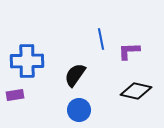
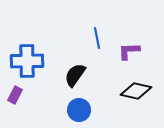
blue line: moved 4 px left, 1 px up
purple rectangle: rotated 54 degrees counterclockwise
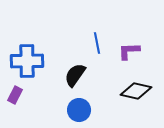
blue line: moved 5 px down
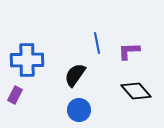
blue cross: moved 1 px up
black diamond: rotated 36 degrees clockwise
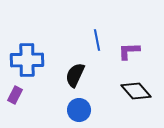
blue line: moved 3 px up
black semicircle: rotated 10 degrees counterclockwise
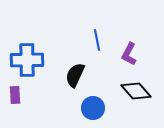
purple L-shape: moved 3 px down; rotated 60 degrees counterclockwise
purple rectangle: rotated 30 degrees counterclockwise
blue circle: moved 14 px right, 2 px up
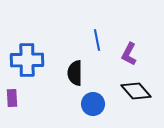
black semicircle: moved 2 px up; rotated 25 degrees counterclockwise
purple rectangle: moved 3 px left, 3 px down
blue circle: moved 4 px up
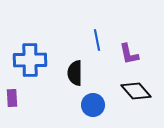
purple L-shape: rotated 40 degrees counterclockwise
blue cross: moved 3 px right
blue circle: moved 1 px down
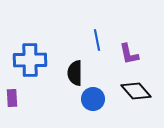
blue circle: moved 6 px up
